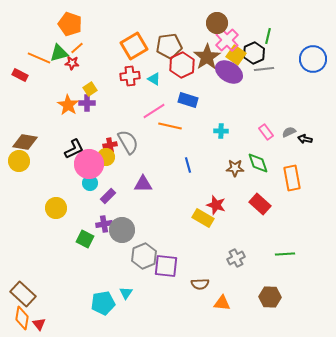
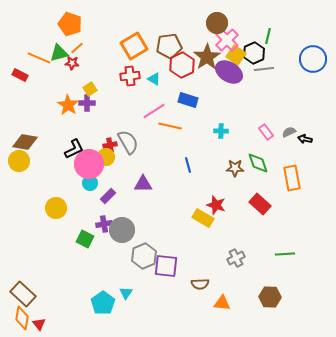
cyan pentagon at (103, 303): rotated 25 degrees counterclockwise
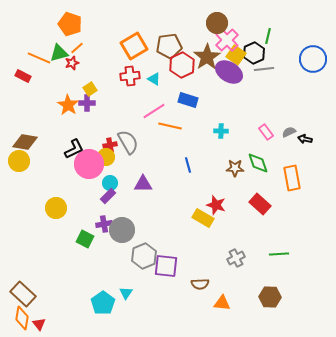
red star at (72, 63): rotated 24 degrees counterclockwise
red rectangle at (20, 75): moved 3 px right, 1 px down
cyan circle at (90, 183): moved 20 px right
green line at (285, 254): moved 6 px left
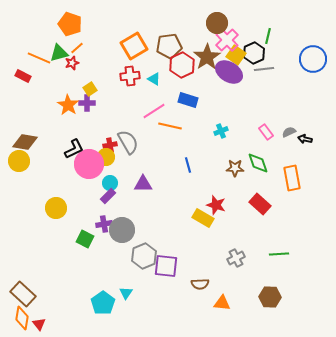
cyan cross at (221, 131): rotated 24 degrees counterclockwise
